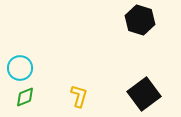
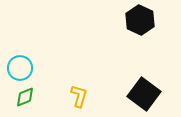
black hexagon: rotated 8 degrees clockwise
black square: rotated 16 degrees counterclockwise
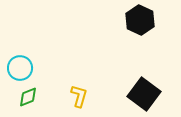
green diamond: moved 3 px right
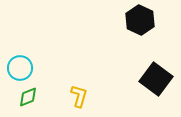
black square: moved 12 px right, 15 px up
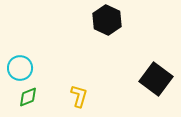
black hexagon: moved 33 px left
